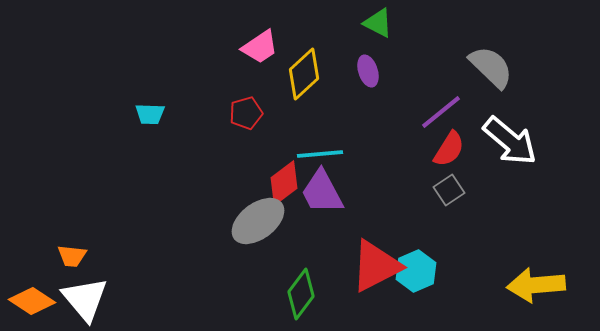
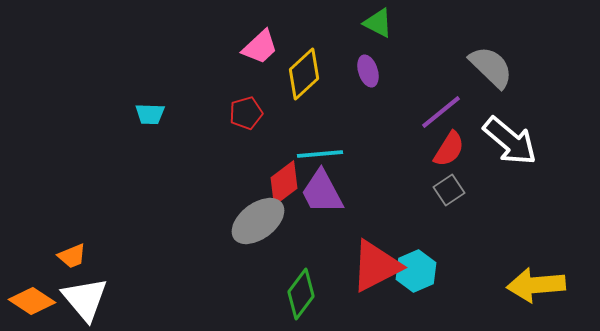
pink trapezoid: rotated 9 degrees counterclockwise
orange trapezoid: rotated 28 degrees counterclockwise
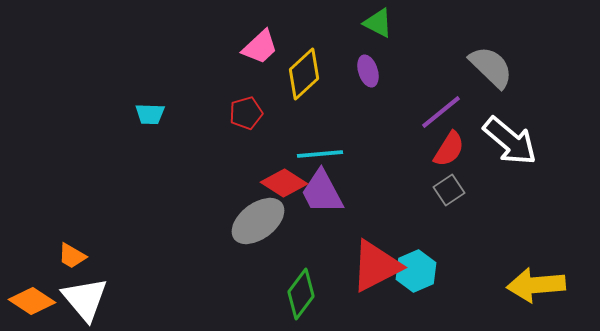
red diamond: rotated 69 degrees clockwise
orange trapezoid: rotated 52 degrees clockwise
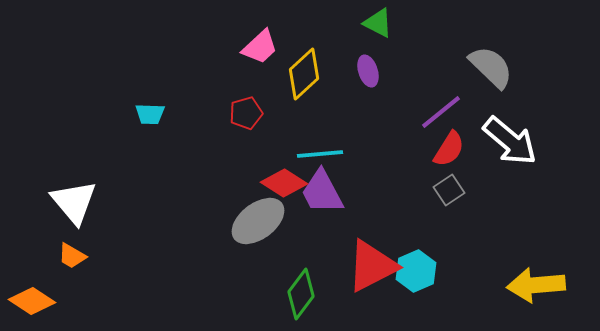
red triangle: moved 4 px left
white triangle: moved 11 px left, 97 px up
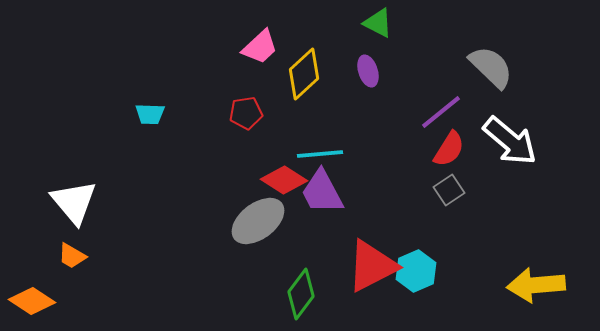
red pentagon: rotated 8 degrees clockwise
red diamond: moved 3 px up
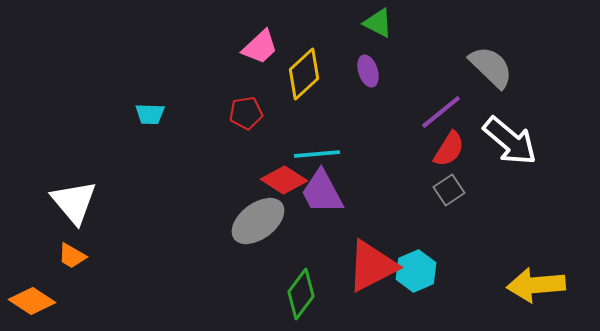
cyan line: moved 3 px left
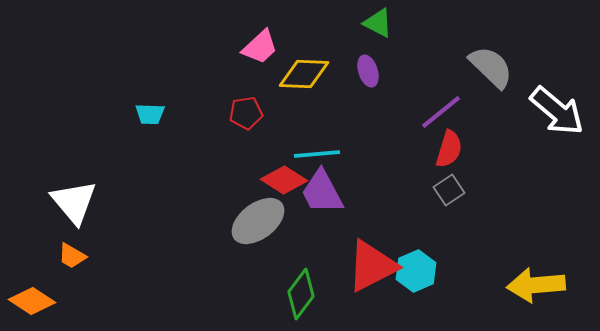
yellow diamond: rotated 45 degrees clockwise
white arrow: moved 47 px right, 30 px up
red semicircle: rotated 15 degrees counterclockwise
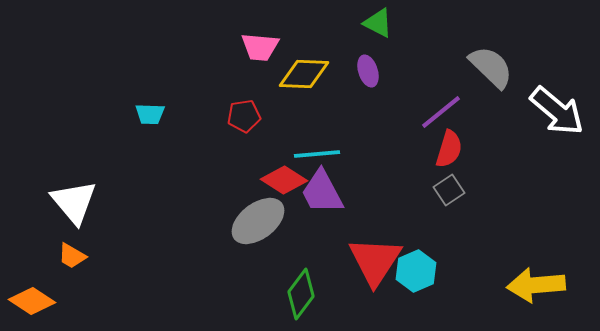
pink trapezoid: rotated 48 degrees clockwise
red pentagon: moved 2 px left, 3 px down
red triangle: moved 3 px right, 5 px up; rotated 30 degrees counterclockwise
